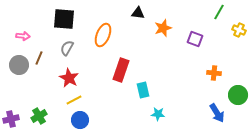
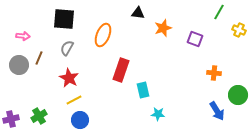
blue arrow: moved 2 px up
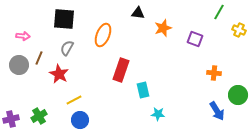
red star: moved 10 px left, 4 px up
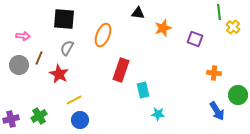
green line: rotated 35 degrees counterclockwise
yellow cross: moved 6 px left, 3 px up; rotated 16 degrees clockwise
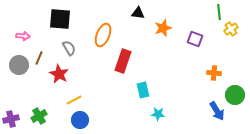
black square: moved 4 px left
yellow cross: moved 2 px left, 2 px down; rotated 16 degrees clockwise
gray semicircle: moved 2 px right; rotated 119 degrees clockwise
red rectangle: moved 2 px right, 9 px up
green circle: moved 3 px left
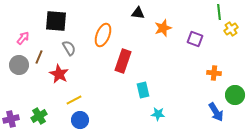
black square: moved 4 px left, 2 px down
pink arrow: moved 2 px down; rotated 56 degrees counterclockwise
brown line: moved 1 px up
blue arrow: moved 1 px left, 1 px down
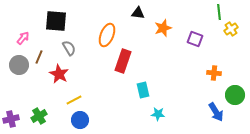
orange ellipse: moved 4 px right
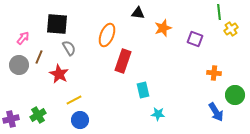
black square: moved 1 px right, 3 px down
green cross: moved 1 px left, 1 px up
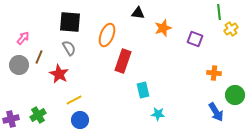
black square: moved 13 px right, 2 px up
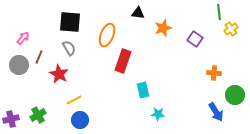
purple square: rotated 14 degrees clockwise
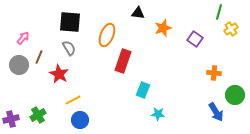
green line: rotated 21 degrees clockwise
cyan rectangle: rotated 35 degrees clockwise
yellow line: moved 1 px left
